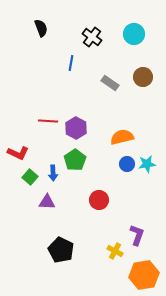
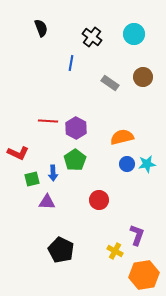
green square: moved 2 px right, 2 px down; rotated 35 degrees clockwise
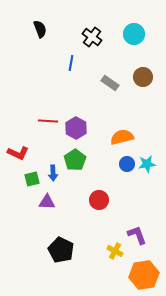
black semicircle: moved 1 px left, 1 px down
purple L-shape: rotated 40 degrees counterclockwise
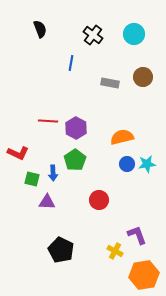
black cross: moved 1 px right, 2 px up
gray rectangle: rotated 24 degrees counterclockwise
green square: rotated 28 degrees clockwise
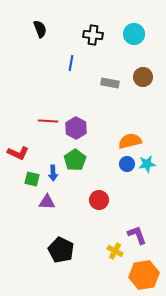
black cross: rotated 30 degrees counterclockwise
orange semicircle: moved 8 px right, 4 px down
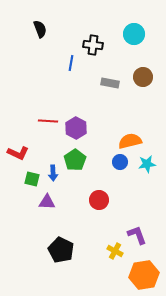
black cross: moved 10 px down
blue circle: moved 7 px left, 2 px up
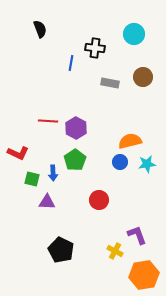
black cross: moved 2 px right, 3 px down
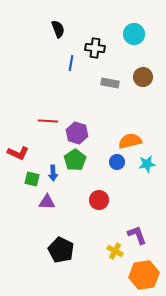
black semicircle: moved 18 px right
purple hexagon: moved 1 px right, 5 px down; rotated 10 degrees counterclockwise
blue circle: moved 3 px left
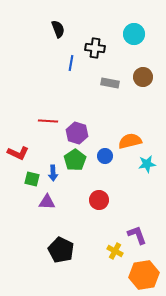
blue circle: moved 12 px left, 6 px up
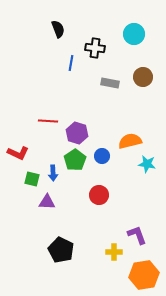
blue circle: moved 3 px left
cyan star: rotated 18 degrees clockwise
red circle: moved 5 px up
yellow cross: moved 1 px left, 1 px down; rotated 28 degrees counterclockwise
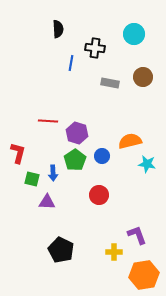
black semicircle: rotated 18 degrees clockwise
red L-shape: rotated 100 degrees counterclockwise
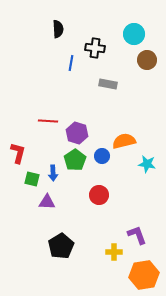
brown circle: moved 4 px right, 17 px up
gray rectangle: moved 2 px left, 1 px down
orange semicircle: moved 6 px left
black pentagon: moved 4 px up; rotated 15 degrees clockwise
